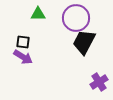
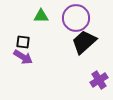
green triangle: moved 3 px right, 2 px down
black trapezoid: rotated 20 degrees clockwise
purple cross: moved 2 px up
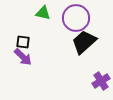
green triangle: moved 2 px right, 3 px up; rotated 14 degrees clockwise
purple arrow: rotated 12 degrees clockwise
purple cross: moved 2 px right, 1 px down
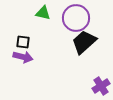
purple arrow: rotated 30 degrees counterclockwise
purple cross: moved 5 px down
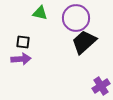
green triangle: moved 3 px left
purple arrow: moved 2 px left, 2 px down; rotated 18 degrees counterclockwise
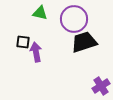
purple circle: moved 2 px left, 1 px down
black trapezoid: rotated 24 degrees clockwise
purple arrow: moved 15 px right, 7 px up; rotated 96 degrees counterclockwise
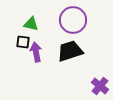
green triangle: moved 9 px left, 11 px down
purple circle: moved 1 px left, 1 px down
black trapezoid: moved 14 px left, 9 px down
purple cross: moved 1 px left; rotated 18 degrees counterclockwise
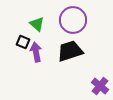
green triangle: moved 6 px right; rotated 28 degrees clockwise
black square: rotated 16 degrees clockwise
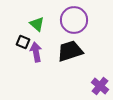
purple circle: moved 1 px right
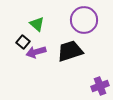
purple circle: moved 10 px right
black square: rotated 16 degrees clockwise
purple arrow: rotated 96 degrees counterclockwise
purple cross: rotated 30 degrees clockwise
